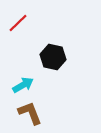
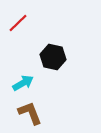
cyan arrow: moved 2 px up
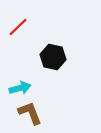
red line: moved 4 px down
cyan arrow: moved 3 px left, 5 px down; rotated 15 degrees clockwise
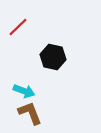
cyan arrow: moved 4 px right, 3 px down; rotated 35 degrees clockwise
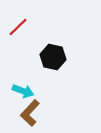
cyan arrow: moved 1 px left
brown L-shape: rotated 116 degrees counterclockwise
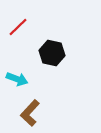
black hexagon: moved 1 px left, 4 px up
cyan arrow: moved 6 px left, 12 px up
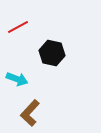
red line: rotated 15 degrees clockwise
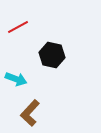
black hexagon: moved 2 px down
cyan arrow: moved 1 px left
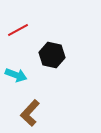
red line: moved 3 px down
cyan arrow: moved 4 px up
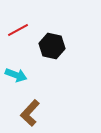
black hexagon: moved 9 px up
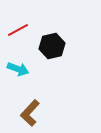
black hexagon: rotated 25 degrees counterclockwise
cyan arrow: moved 2 px right, 6 px up
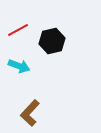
black hexagon: moved 5 px up
cyan arrow: moved 1 px right, 3 px up
